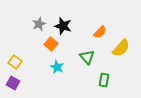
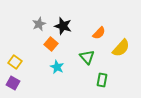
orange semicircle: moved 1 px left, 1 px down
green rectangle: moved 2 px left
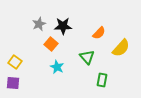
black star: rotated 18 degrees counterclockwise
purple square: rotated 24 degrees counterclockwise
